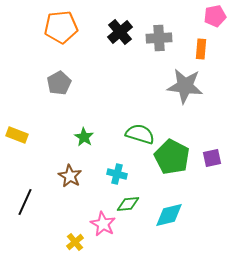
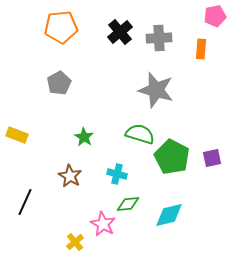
gray star: moved 29 px left, 4 px down; rotated 9 degrees clockwise
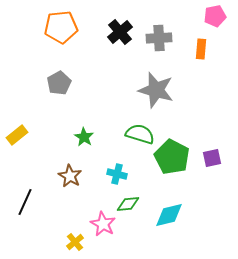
yellow rectangle: rotated 60 degrees counterclockwise
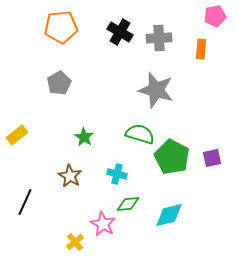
black cross: rotated 20 degrees counterclockwise
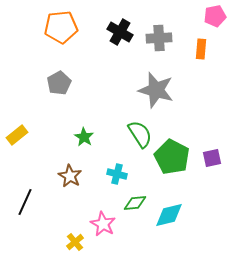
green semicircle: rotated 40 degrees clockwise
green diamond: moved 7 px right, 1 px up
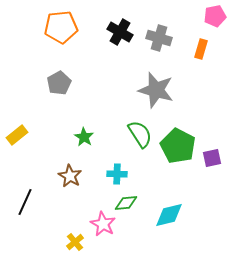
gray cross: rotated 20 degrees clockwise
orange rectangle: rotated 12 degrees clockwise
green pentagon: moved 6 px right, 11 px up
cyan cross: rotated 12 degrees counterclockwise
green diamond: moved 9 px left
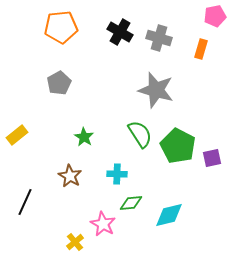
green diamond: moved 5 px right
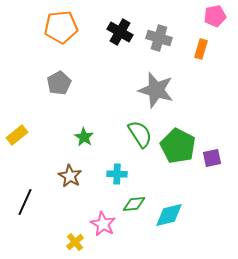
green diamond: moved 3 px right, 1 px down
